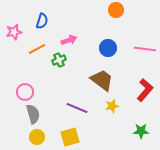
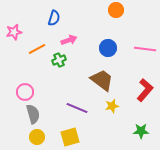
blue semicircle: moved 12 px right, 3 px up
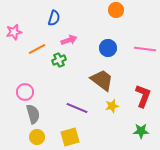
red L-shape: moved 2 px left, 6 px down; rotated 20 degrees counterclockwise
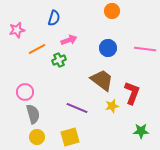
orange circle: moved 4 px left, 1 px down
pink star: moved 3 px right, 2 px up
red L-shape: moved 11 px left, 3 px up
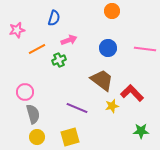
red L-shape: rotated 65 degrees counterclockwise
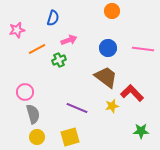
blue semicircle: moved 1 px left
pink line: moved 2 px left
brown trapezoid: moved 4 px right, 3 px up
